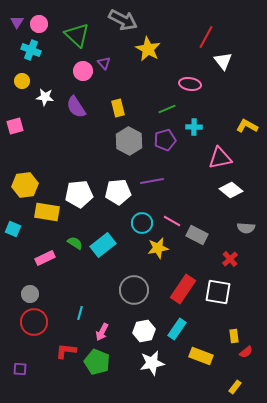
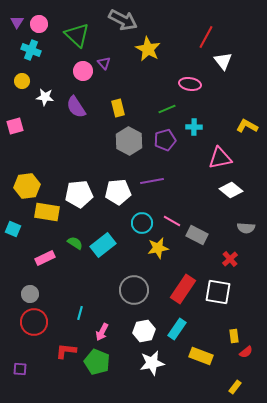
yellow hexagon at (25, 185): moved 2 px right, 1 px down
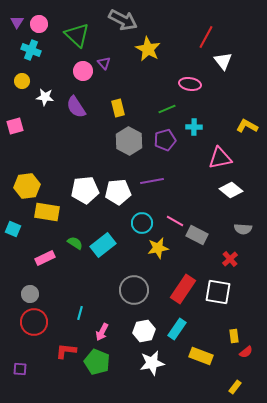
white pentagon at (79, 194): moved 6 px right, 4 px up
pink line at (172, 221): moved 3 px right
gray semicircle at (246, 228): moved 3 px left, 1 px down
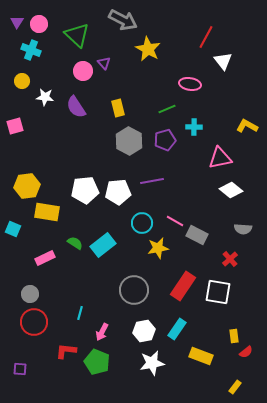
red rectangle at (183, 289): moved 3 px up
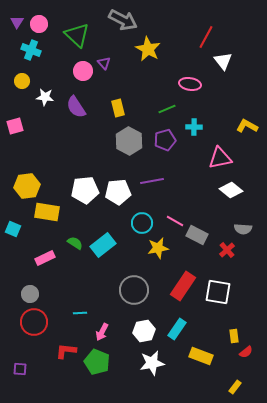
red cross at (230, 259): moved 3 px left, 9 px up
cyan line at (80, 313): rotated 72 degrees clockwise
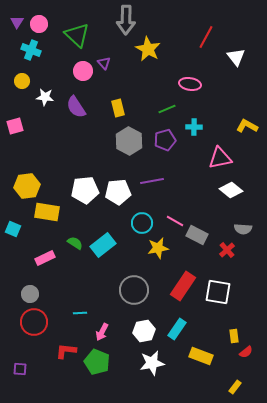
gray arrow at (123, 20): moved 3 px right; rotated 64 degrees clockwise
white triangle at (223, 61): moved 13 px right, 4 px up
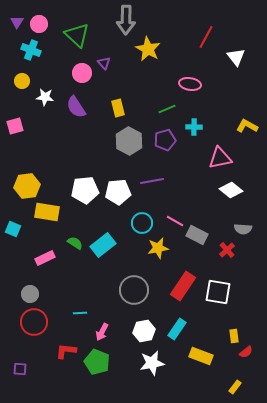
pink circle at (83, 71): moved 1 px left, 2 px down
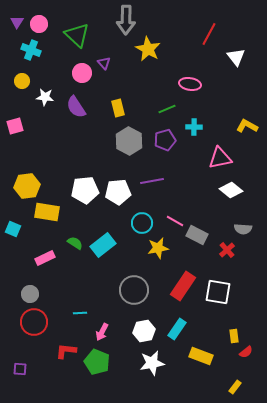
red line at (206, 37): moved 3 px right, 3 px up
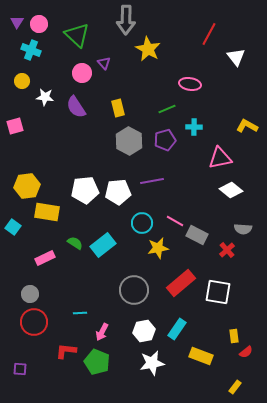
cyan square at (13, 229): moved 2 px up; rotated 14 degrees clockwise
red rectangle at (183, 286): moved 2 px left, 3 px up; rotated 16 degrees clockwise
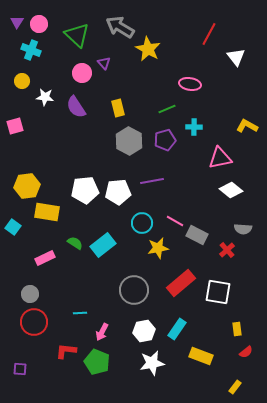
gray arrow at (126, 20): moved 6 px left, 7 px down; rotated 120 degrees clockwise
yellow rectangle at (234, 336): moved 3 px right, 7 px up
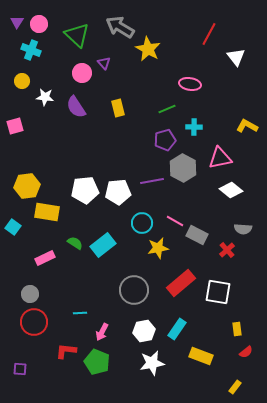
gray hexagon at (129, 141): moved 54 px right, 27 px down
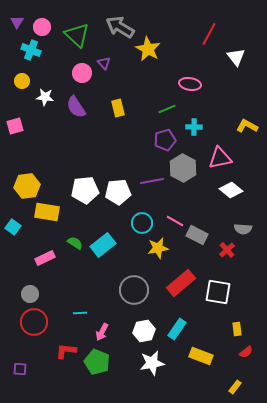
pink circle at (39, 24): moved 3 px right, 3 px down
